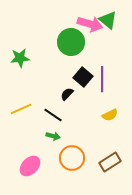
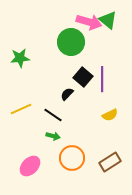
pink arrow: moved 1 px left, 2 px up
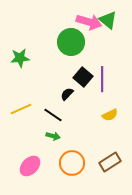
orange circle: moved 5 px down
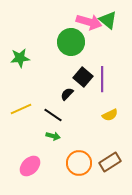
orange circle: moved 7 px right
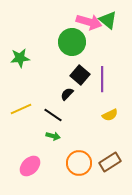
green circle: moved 1 px right
black square: moved 3 px left, 2 px up
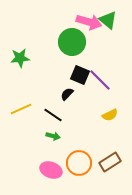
black square: rotated 18 degrees counterclockwise
purple line: moved 2 px left, 1 px down; rotated 45 degrees counterclockwise
pink ellipse: moved 21 px right, 4 px down; rotated 65 degrees clockwise
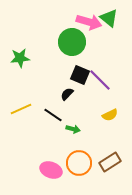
green triangle: moved 1 px right, 2 px up
green arrow: moved 20 px right, 7 px up
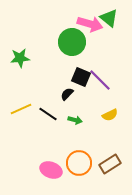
pink arrow: moved 1 px right, 2 px down
black square: moved 1 px right, 2 px down
black line: moved 5 px left, 1 px up
green arrow: moved 2 px right, 9 px up
brown rectangle: moved 2 px down
